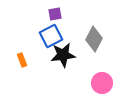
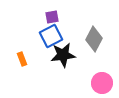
purple square: moved 3 px left, 3 px down
orange rectangle: moved 1 px up
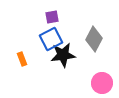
blue square: moved 3 px down
